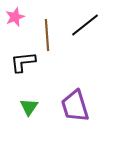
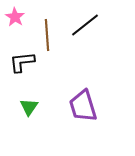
pink star: rotated 18 degrees counterclockwise
black L-shape: moved 1 px left
purple trapezoid: moved 8 px right
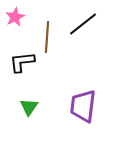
pink star: rotated 12 degrees clockwise
black line: moved 2 px left, 1 px up
brown line: moved 2 px down; rotated 8 degrees clockwise
purple trapezoid: rotated 24 degrees clockwise
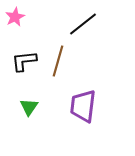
brown line: moved 11 px right, 24 px down; rotated 12 degrees clockwise
black L-shape: moved 2 px right, 1 px up
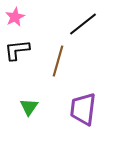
black L-shape: moved 7 px left, 11 px up
purple trapezoid: moved 3 px down
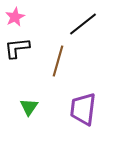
black L-shape: moved 2 px up
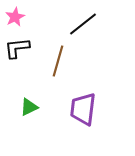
green triangle: rotated 30 degrees clockwise
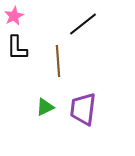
pink star: moved 1 px left, 1 px up
black L-shape: rotated 84 degrees counterclockwise
brown line: rotated 20 degrees counterclockwise
green triangle: moved 16 px right
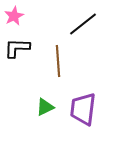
black L-shape: rotated 92 degrees clockwise
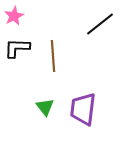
black line: moved 17 px right
brown line: moved 5 px left, 5 px up
green triangle: rotated 42 degrees counterclockwise
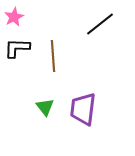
pink star: moved 1 px down
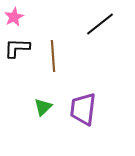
green triangle: moved 2 px left; rotated 24 degrees clockwise
